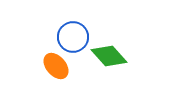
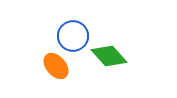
blue circle: moved 1 px up
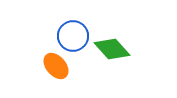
green diamond: moved 3 px right, 7 px up
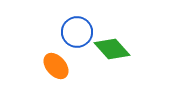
blue circle: moved 4 px right, 4 px up
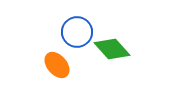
orange ellipse: moved 1 px right, 1 px up
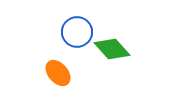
orange ellipse: moved 1 px right, 8 px down
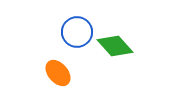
green diamond: moved 3 px right, 3 px up
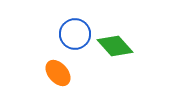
blue circle: moved 2 px left, 2 px down
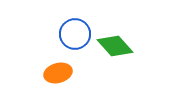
orange ellipse: rotated 64 degrees counterclockwise
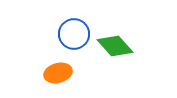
blue circle: moved 1 px left
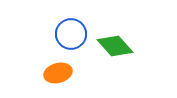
blue circle: moved 3 px left
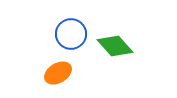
orange ellipse: rotated 16 degrees counterclockwise
